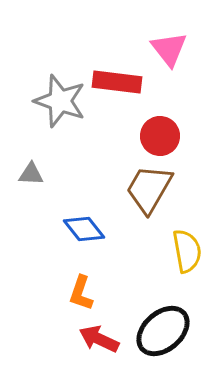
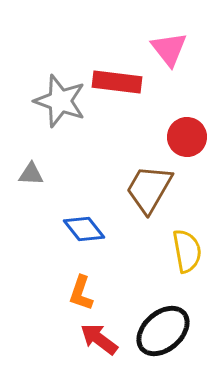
red circle: moved 27 px right, 1 px down
red arrow: rotated 12 degrees clockwise
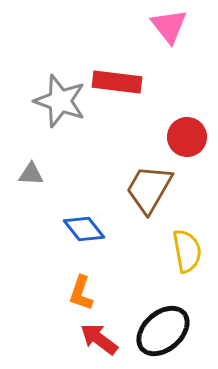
pink triangle: moved 23 px up
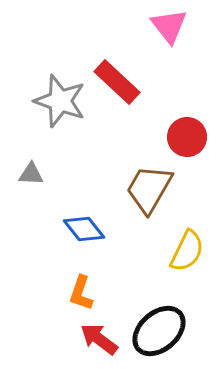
red rectangle: rotated 36 degrees clockwise
yellow semicircle: rotated 36 degrees clockwise
black ellipse: moved 4 px left
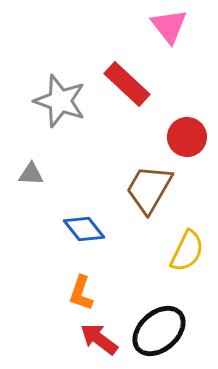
red rectangle: moved 10 px right, 2 px down
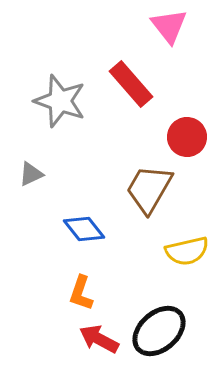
red rectangle: moved 4 px right; rotated 6 degrees clockwise
gray triangle: rotated 28 degrees counterclockwise
yellow semicircle: rotated 51 degrees clockwise
red arrow: rotated 9 degrees counterclockwise
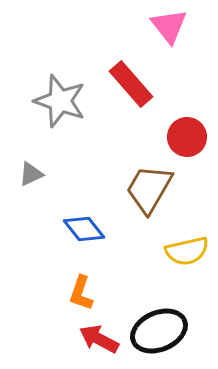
black ellipse: rotated 18 degrees clockwise
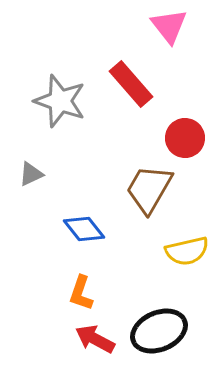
red circle: moved 2 px left, 1 px down
red arrow: moved 4 px left
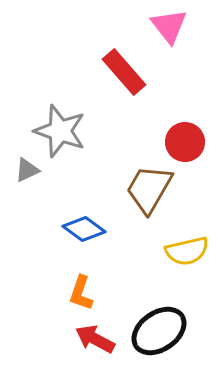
red rectangle: moved 7 px left, 12 px up
gray star: moved 30 px down
red circle: moved 4 px down
gray triangle: moved 4 px left, 4 px up
blue diamond: rotated 15 degrees counterclockwise
black ellipse: rotated 12 degrees counterclockwise
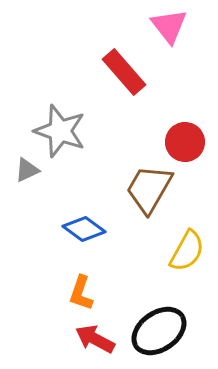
yellow semicircle: rotated 48 degrees counterclockwise
